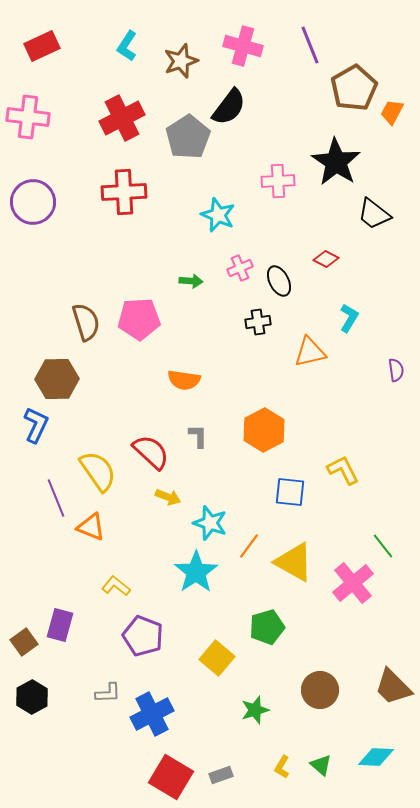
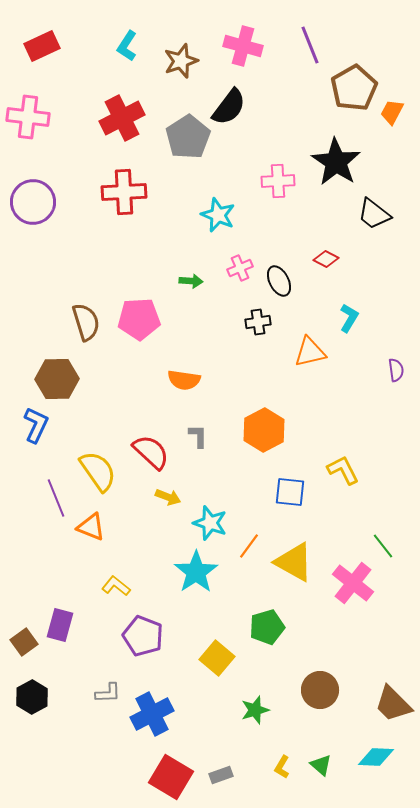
pink cross at (353, 583): rotated 12 degrees counterclockwise
brown trapezoid at (393, 687): moved 17 px down
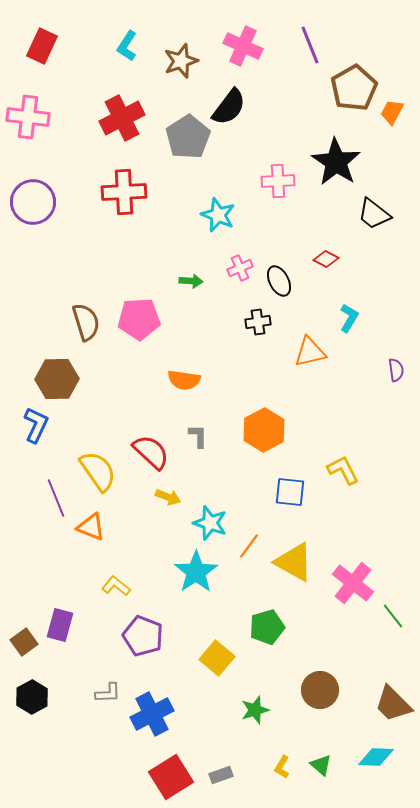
red rectangle at (42, 46): rotated 40 degrees counterclockwise
pink cross at (243, 46): rotated 9 degrees clockwise
green line at (383, 546): moved 10 px right, 70 px down
red square at (171, 777): rotated 27 degrees clockwise
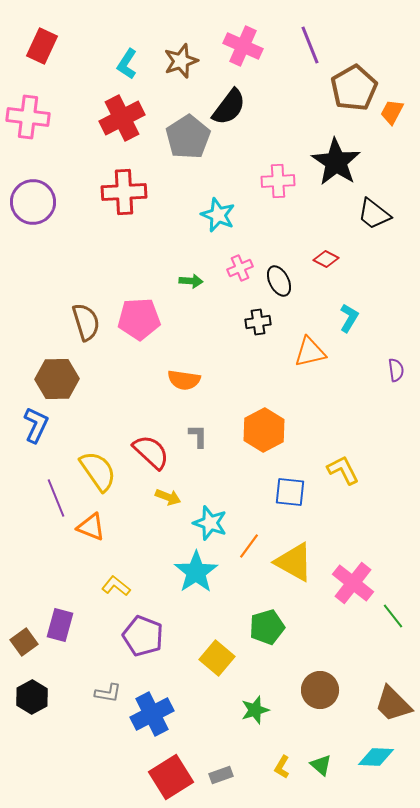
cyan L-shape at (127, 46): moved 18 px down
gray L-shape at (108, 693): rotated 12 degrees clockwise
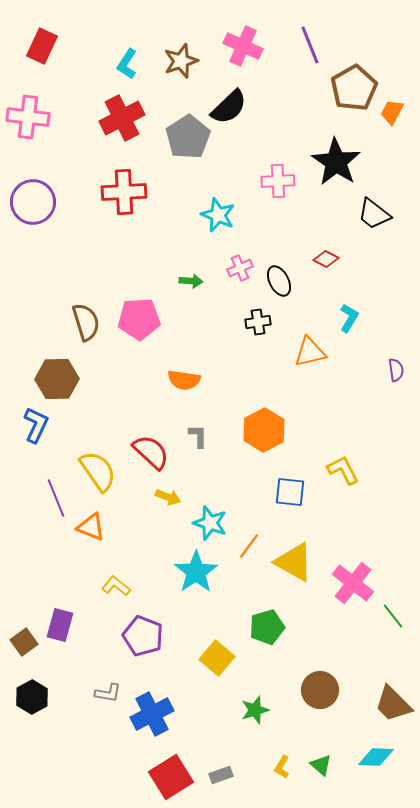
black semicircle at (229, 107): rotated 9 degrees clockwise
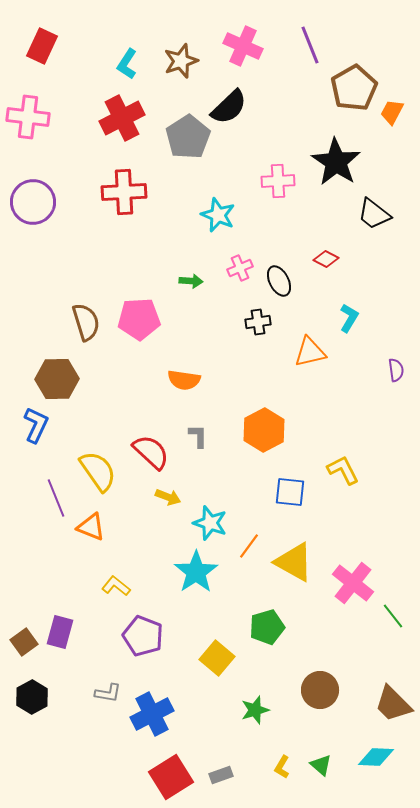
purple rectangle at (60, 625): moved 7 px down
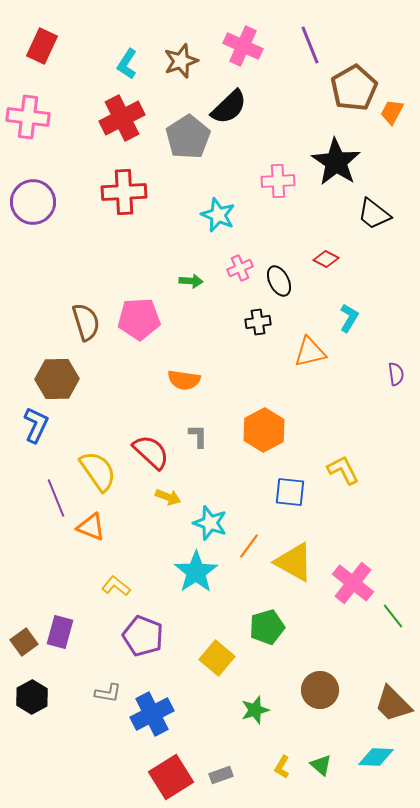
purple semicircle at (396, 370): moved 4 px down
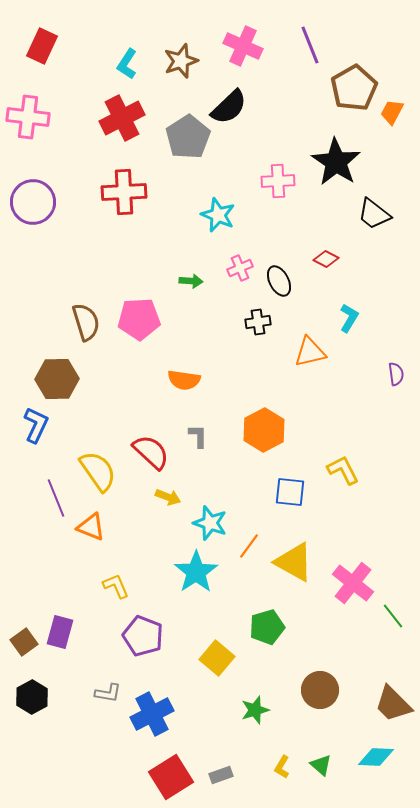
yellow L-shape at (116, 586): rotated 28 degrees clockwise
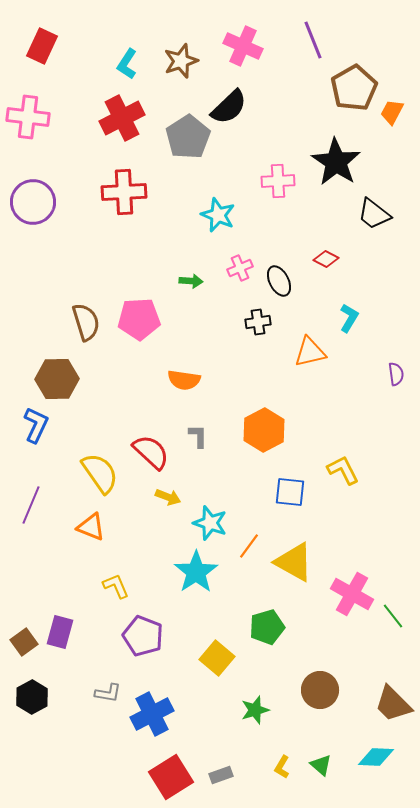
purple line at (310, 45): moved 3 px right, 5 px up
yellow semicircle at (98, 471): moved 2 px right, 2 px down
purple line at (56, 498): moved 25 px left, 7 px down; rotated 45 degrees clockwise
pink cross at (353, 583): moved 1 px left, 11 px down; rotated 9 degrees counterclockwise
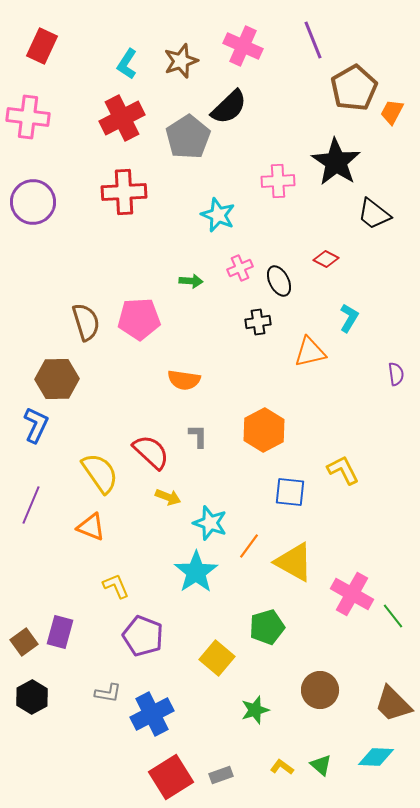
yellow L-shape at (282, 767): rotated 95 degrees clockwise
